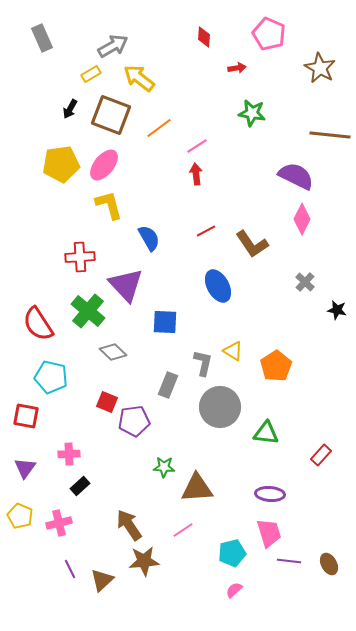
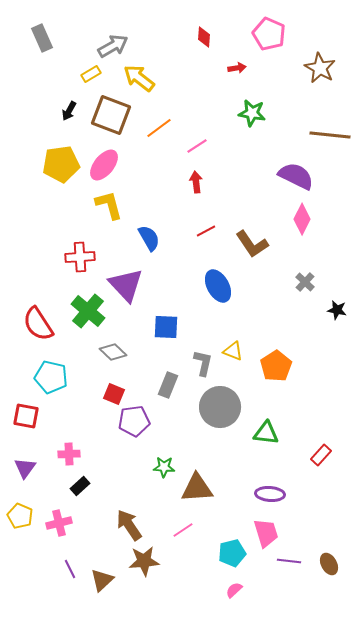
black arrow at (70, 109): moved 1 px left, 2 px down
red arrow at (196, 174): moved 8 px down
blue square at (165, 322): moved 1 px right, 5 px down
yellow triangle at (233, 351): rotated 10 degrees counterclockwise
red square at (107, 402): moved 7 px right, 8 px up
pink trapezoid at (269, 533): moved 3 px left
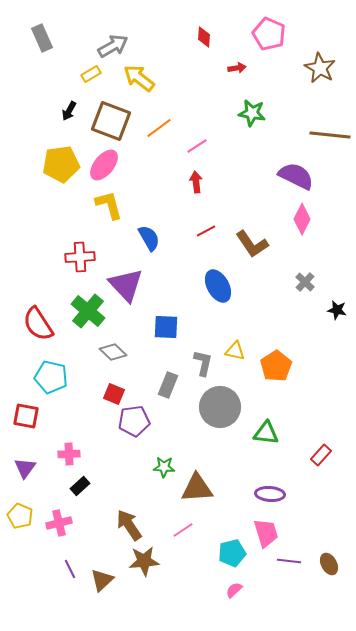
brown square at (111, 115): moved 6 px down
yellow triangle at (233, 351): moved 2 px right; rotated 10 degrees counterclockwise
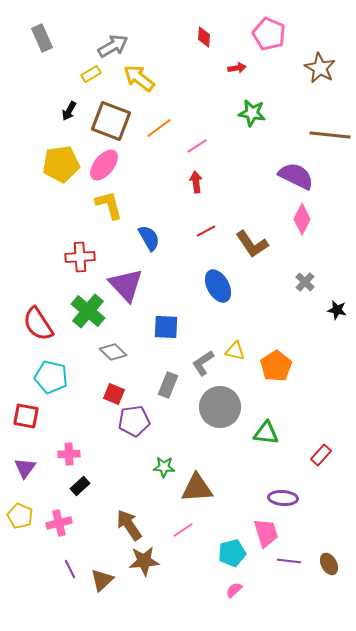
gray L-shape at (203, 363): rotated 136 degrees counterclockwise
purple ellipse at (270, 494): moved 13 px right, 4 px down
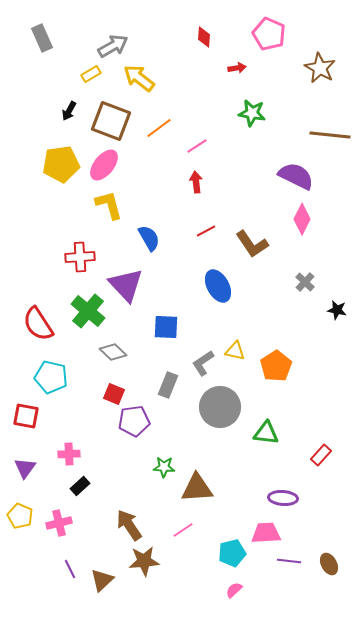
pink trapezoid at (266, 533): rotated 76 degrees counterclockwise
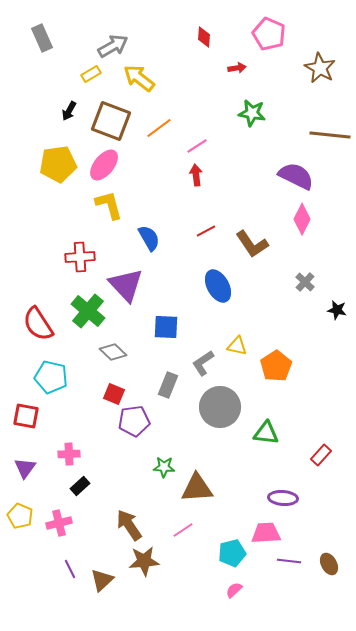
yellow pentagon at (61, 164): moved 3 px left
red arrow at (196, 182): moved 7 px up
yellow triangle at (235, 351): moved 2 px right, 5 px up
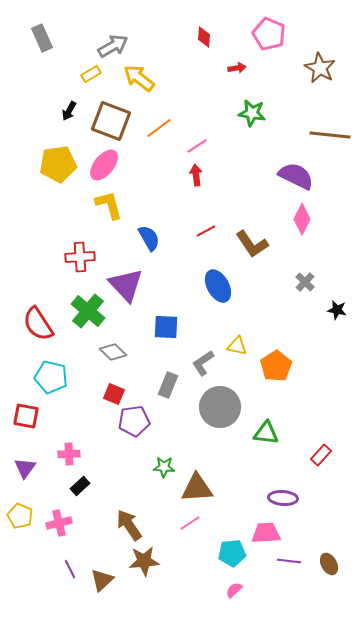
pink line at (183, 530): moved 7 px right, 7 px up
cyan pentagon at (232, 553): rotated 8 degrees clockwise
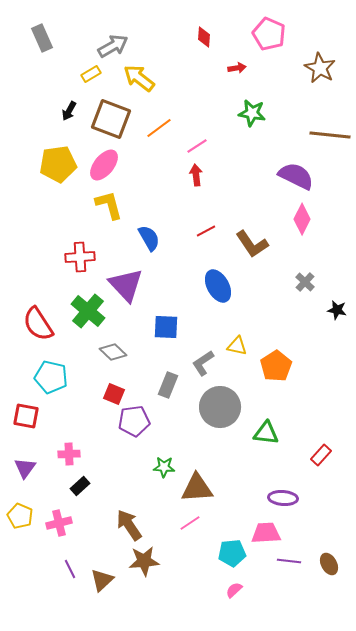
brown square at (111, 121): moved 2 px up
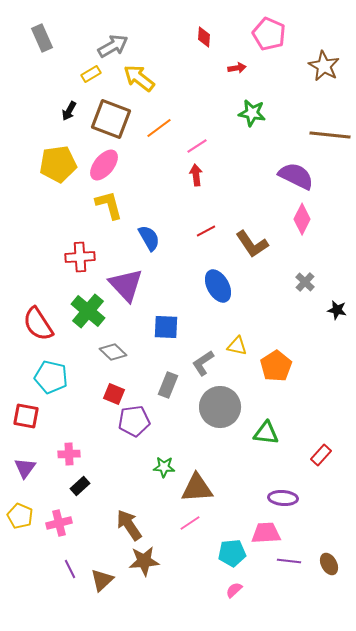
brown star at (320, 68): moved 4 px right, 2 px up
